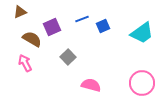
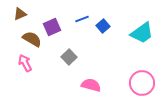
brown triangle: moved 2 px down
blue square: rotated 16 degrees counterclockwise
gray square: moved 1 px right
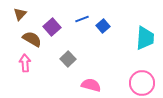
brown triangle: rotated 24 degrees counterclockwise
purple square: rotated 18 degrees counterclockwise
cyan trapezoid: moved 3 px right, 5 px down; rotated 50 degrees counterclockwise
gray square: moved 1 px left, 2 px down
pink arrow: rotated 24 degrees clockwise
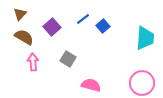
blue line: moved 1 px right; rotated 16 degrees counterclockwise
brown semicircle: moved 8 px left, 2 px up
gray square: rotated 14 degrees counterclockwise
pink arrow: moved 8 px right, 1 px up
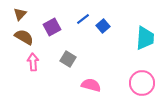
purple square: rotated 12 degrees clockwise
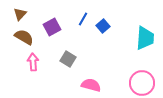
blue line: rotated 24 degrees counterclockwise
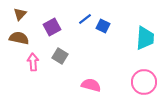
blue line: moved 2 px right; rotated 24 degrees clockwise
blue square: rotated 24 degrees counterclockwise
brown semicircle: moved 5 px left, 1 px down; rotated 18 degrees counterclockwise
gray square: moved 8 px left, 3 px up
pink circle: moved 2 px right, 1 px up
